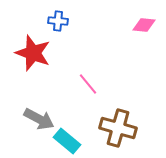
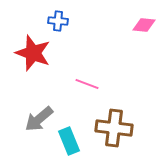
pink line: moved 1 px left; rotated 30 degrees counterclockwise
gray arrow: rotated 112 degrees clockwise
brown cross: moved 4 px left; rotated 9 degrees counterclockwise
cyan rectangle: moved 2 px right; rotated 28 degrees clockwise
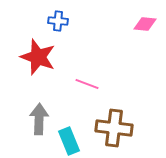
pink diamond: moved 1 px right, 1 px up
red star: moved 5 px right, 4 px down
gray arrow: rotated 132 degrees clockwise
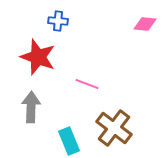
gray arrow: moved 8 px left, 12 px up
brown cross: rotated 30 degrees clockwise
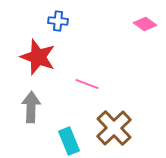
pink diamond: rotated 30 degrees clockwise
brown cross: rotated 9 degrees clockwise
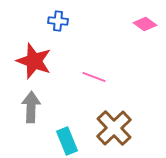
red star: moved 4 px left, 4 px down
pink line: moved 7 px right, 7 px up
cyan rectangle: moved 2 px left
